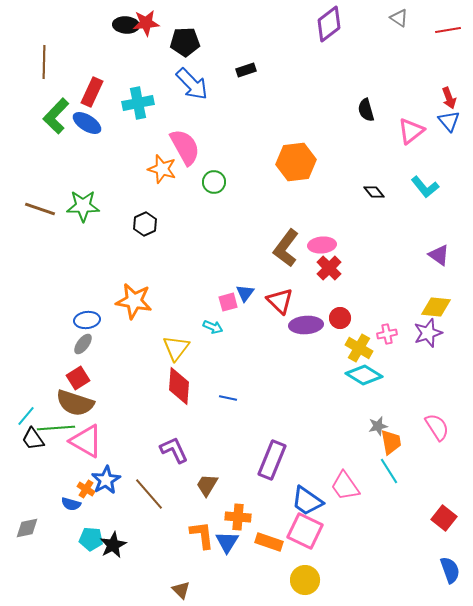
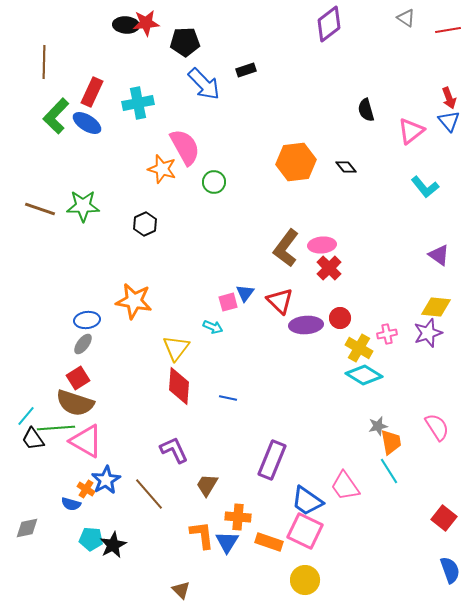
gray triangle at (399, 18): moved 7 px right
blue arrow at (192, 84): moved 12 px right
black diamond at (374, 192): moved 28 px left, 25 px up
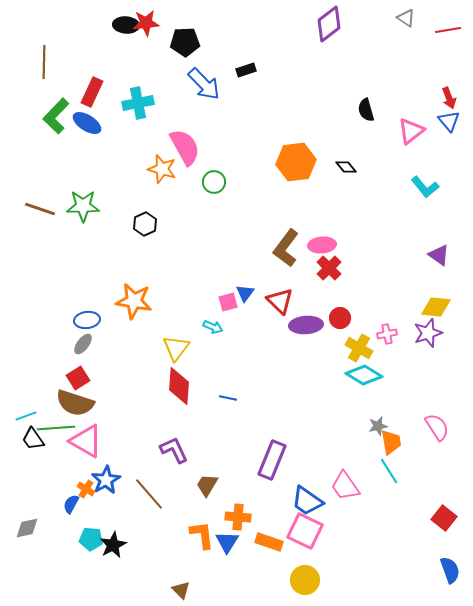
cyan line at (26, 416): rotated 30 degrees clockwise
blue semicircle at (71, 504): rotated 102 degrees clockwise
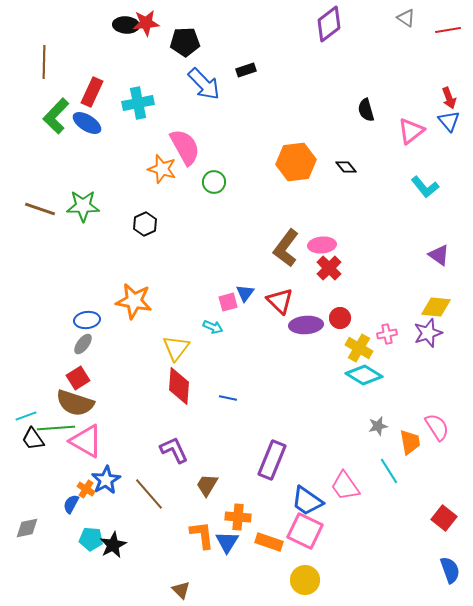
orange trapezoid at (391, 442): moved 19 px right
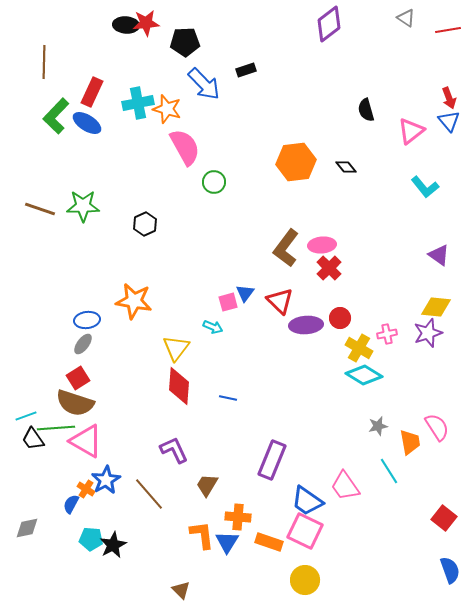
orange star at (162, 169): moved 5 px right, 60 px up
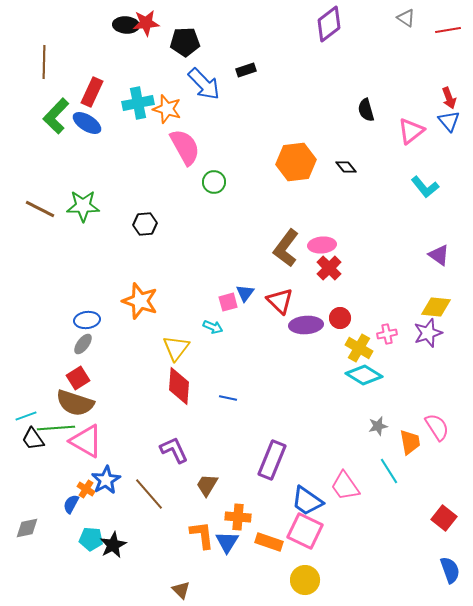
brown line at (40, 209): rotated 8 degrees clockwise
black hexagon at (145, 224): rotated 20 degrees clockwise
orange star at (134, 301): moved 6 px right; rotated 9 degrees clockwise
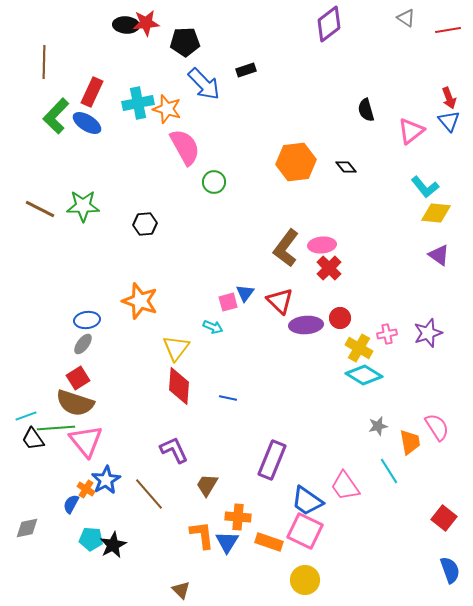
yellow diamond at (436, 307): moved 94 px up
pink triangle at (86, 441): rotated 21 degrees clockwise
